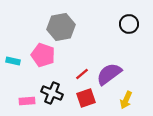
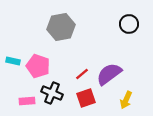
pink pentagon: moved 5 px left, 11 px down
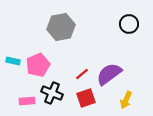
pink pentagon: moved 1 px up; rotated 30 degrees clockwise
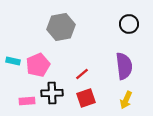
purple semicircle: moved 15 px right, 8 px up; rotated 120 degrees clockwise
black cross: rotated 25 degrees counterclockwise
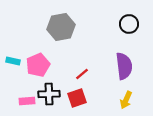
black cross: moved 3 px left, 1 px down
red square: moved 9 px left
